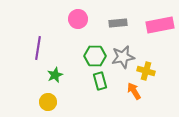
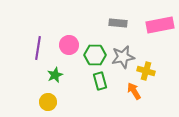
pink circle: moved 9 px left, 26 px down
gray rectangle: rotated 12 degrees clockwise
green hexagon: moved 1 px up
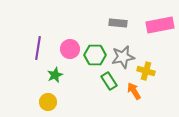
pink circle: moved 1 px right, 4 px down
green rectangle: moved 9 px right; rotated 18 degrees counterclockwise
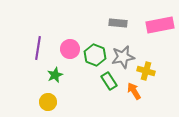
green hexagon: rotated 20 degrees clockwise
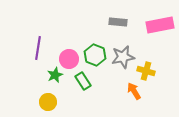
gray rectangle: moved 1 px up
pink circle: moved 1 px left, 10 px down
green rectangle: moved 26 px left
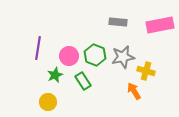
pink circle: moved 3 px up
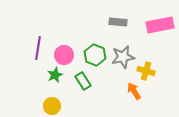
pink circle: moved 5 px left, 1 px up
yellow circle: moved 4 px right, 4 px down
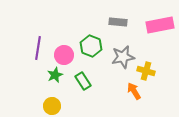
green hexagon: moved 4 px left, 9 px up
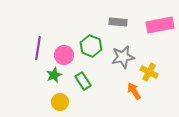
yellow cross: moved 3 px right, 1 px down; rotated 12 degrees clockwise
green star: moved 1 px left
yellow circle: moved 8 px right, 4 px up
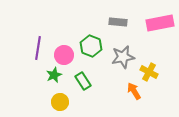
pink rectangle: moved 2 px up
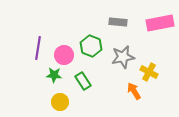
green star: rotated 28 degrees clockwise
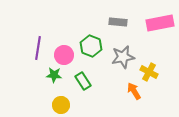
yellow circle: moved 1 px right, 3 px down
